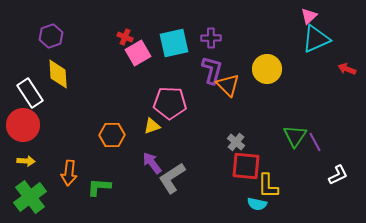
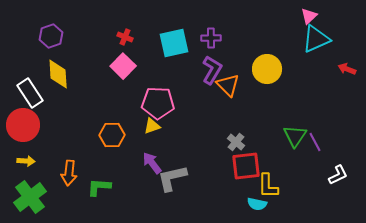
pink square: moved 15 px left, 13 px down; rotated 15 degrees counterclockwise
purple L-shape: rotated 16 degrees clockwise
pink pentagon: moved 12 px left
red square: rotated 12 degrees counterclockwise
gray L-shape: rotated 20 degrees clockwise
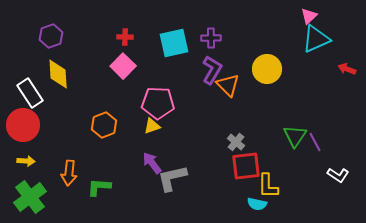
red cross: rotated 21 degrees counterclockwise
orange hexagon: moved 8 px left, 10 px up; rotated 20 degrees counterclockwise
white L-shape: rotated 60 degrees clockwise
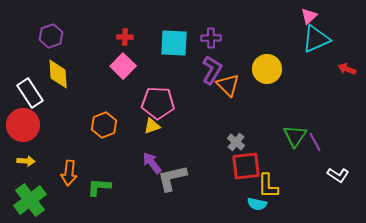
cyan square: rotated 16 degrees clockwise
green cross: moved 3 px down
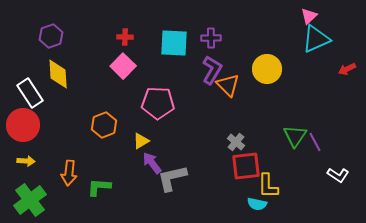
red arrow: rotated 48 degrees counterclockwise
yellow triangle: moved 11 px left, 15 px down; rotated 12 degrees counterclockwise
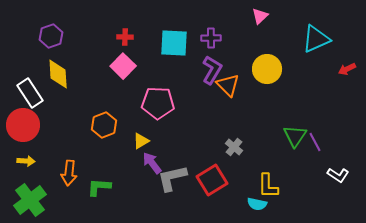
pink triangle: moved 49 px left
gray cross: moved 2 px left, 5 px down
red square: moved 34 px left, 14 px down; rotated 24 degrees counterclockwise
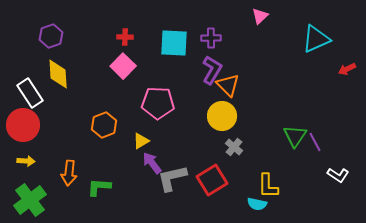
yellow circle: moved 45 px left, 47 px down
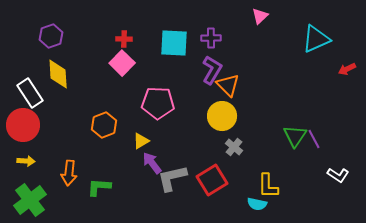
red cross: moved 1 px left, 2 px down
pink square: moved 1 px left, 3 px up
purple line: moved 1 px left, 3 px up
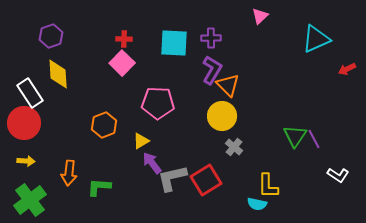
red circle: moved 1 px right, 2 px up
red square: moved 6 px left
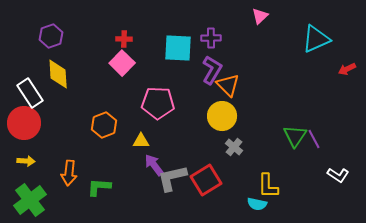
cyan square: moved 4 px right, 5 px down
yellow triangle: rotated 30 degrees clockwise
purple arrow: moved 2 px right, 2 px down
